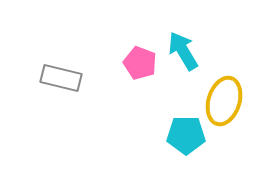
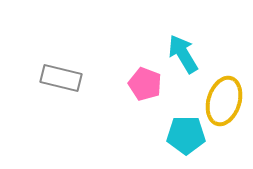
cyan arrow: moved 3 px down
pink pentagon: moved 5 px right, 21 px down
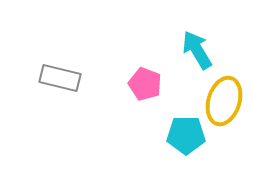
cyan arrow: moved 14 px right, 4 px up
gray rectangle: moved 1 px left
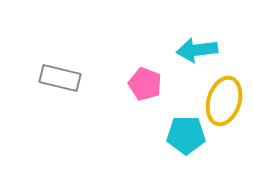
cyan arrow: rotated 66 degrees counterclockwise
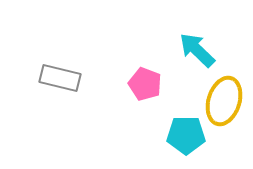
cyan arrow: rotated 51 degrees clockwise
